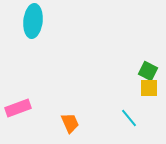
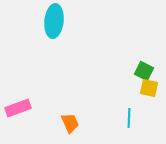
cyan ellipse: moved 21 px right
green square: moved 4 px left
yellow square: rotated 12 degrees clockwise
cyan line: rotated 42 degrees clockwise
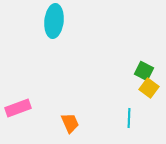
yellow square: rotated 24 degrees clockwise
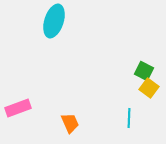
cyan ellipse: rotated 12 degrees clockwise
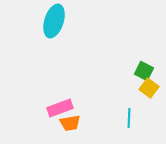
pink rectangle: moved 42 px right
orange trapezoid: rotated 105 degrees clockwise
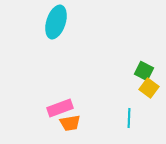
cyan ellipse: moved 2 px right, 1 px down
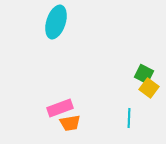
green square: moved 3 px down
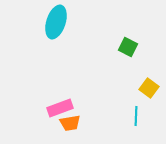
green square: moved 16 px left, 27 px up
cyan line: moved 7 px right, 2 px up
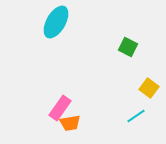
cyan ellipse: rotated 12 degrees clockwise
pink rectangle: rotated 35 degrees counterclockwise
cyan line: rotated 54 degrees clockwise
